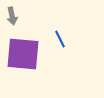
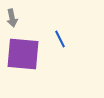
gray arrow: moved 2 px down
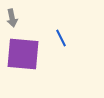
blue line: moved 1 px right, 1 px up
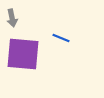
blue line: rotated 42 degrees counterclockwise
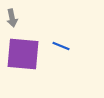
blue line: moved 8 px down
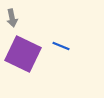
purple square: rotated 21 degrees clockwise
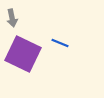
blue line: moved 1 px left, 3 px up
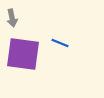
purple square: rotated 18 degrees counterclockwise
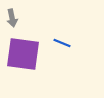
blue line: moved 2 px right
